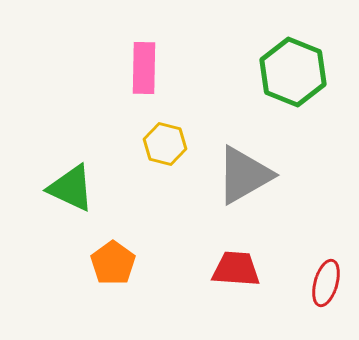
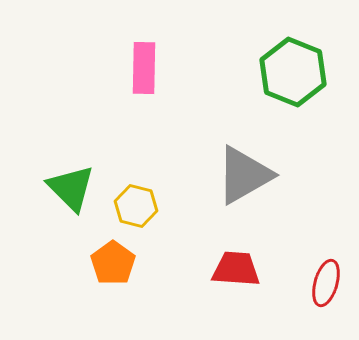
yellow hexagon: moved 29 px left, 62 px down
green triangle: rotated 20 degrees clockwise
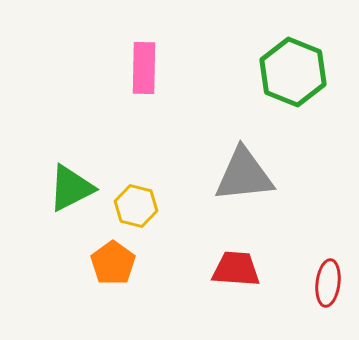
gray triangle: rotated 24 degrees clockwise
green triangle: rotated 48 degrees clockwise
red ellipse: moved 2 px right; rotated 9 degrees counterclockwise
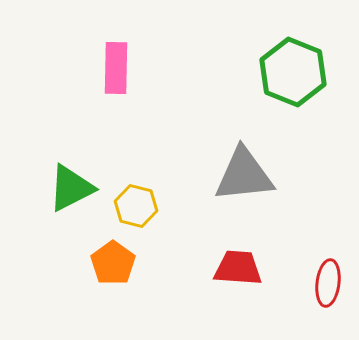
pink rectangle: moved 28 px left
red trapezoid: moved 2 px right, 1 px up
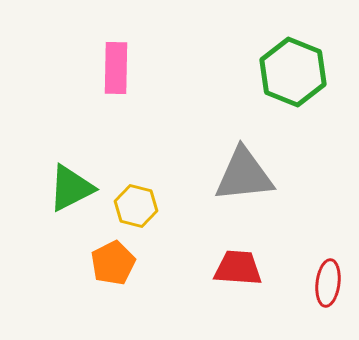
orange pentagon: rotated 9 degrees clockwise
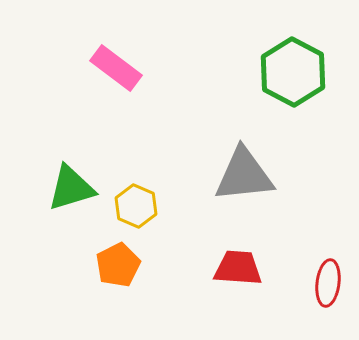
pink rectangle: rotated 54 degrees counterclockwise
green hexagon: rotated 6 degrees clockwise
green triangle: rotated 10 degrees clockwise
yellow hexagon: rotated 9 degrees clockwise
orange pentagon: moved 5 px right, 2 px down
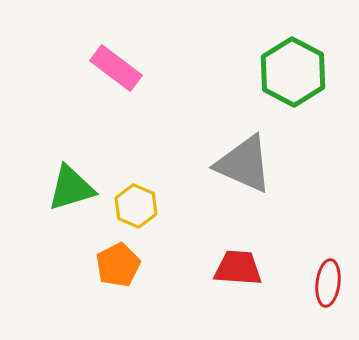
gray triangle: moved 11 px up; rotated 30 degrees clockwise
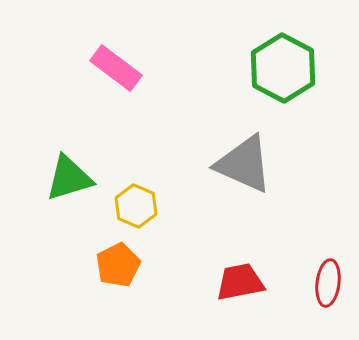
green hexagon: moved 10 px left, 4 px up
green triangle: moved 2 px left, 10 px up
red trapezoid: moved 2 px right, 14 px down; rotated 15 degrees counterclockwise
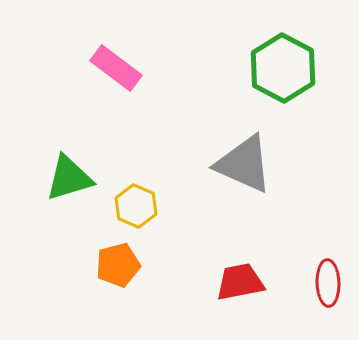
orange pentagon: rotated 12 degrees clockwise
red ellipse: rotated 9 degrees counterclockwise
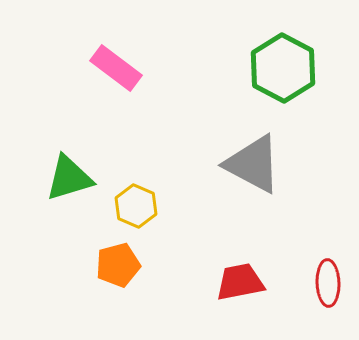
gray triangle: moved 9 px right; rotated 4 degrees clockwise
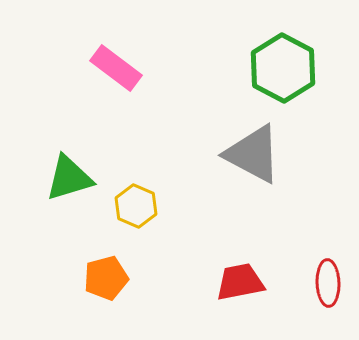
gray triangle: moved 10 px up
orange pentagon: moved 12 px left, 13 px down
